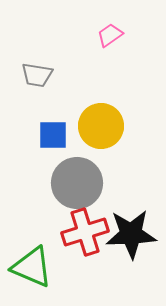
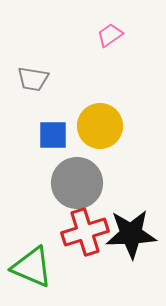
gray trapezoid: moved 4 px left, 4 px down
yellow circle: moved 1 px left
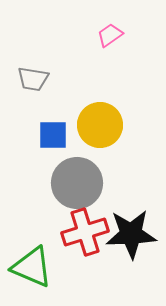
yellow circle: moved 1 px up
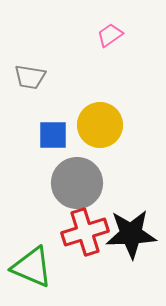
gray trapezoid: moved 3 px left, 2 px up
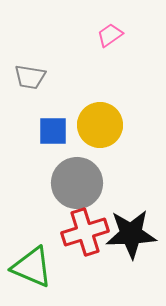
blue square: moved 4 px up
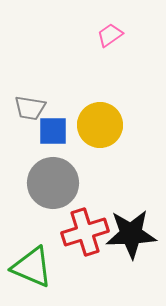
gray trapezoid: moved 31 px down
gray circle: moved 24 px left
